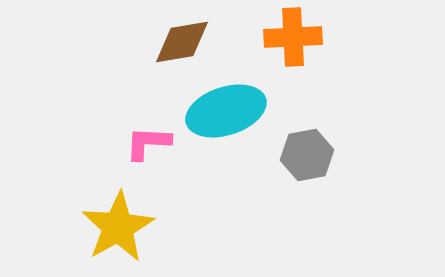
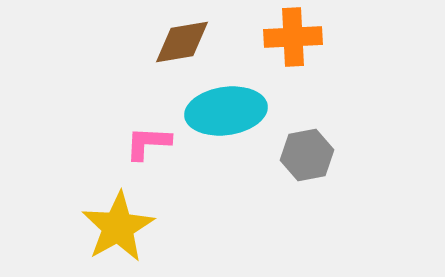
cyan ellipse: rotated 10 degrees clockwise
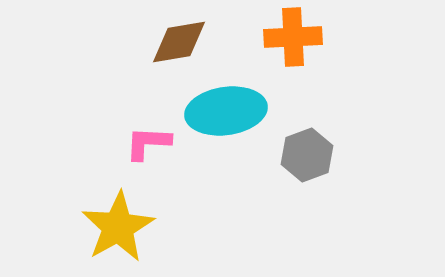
brown diamond: moved 3 px left
gray hexagon: rotated 9 degrees counterclockwise
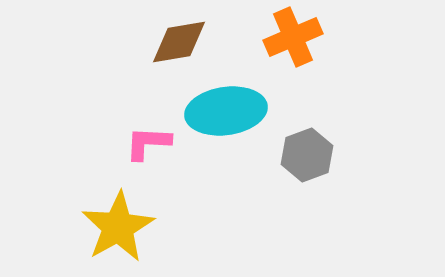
orange cross: rotated 20 degrees counterclockwise
